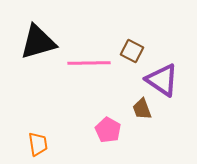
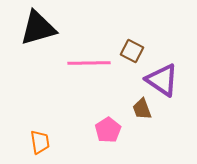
black triangle: moved 14 px up
pink pentagon: rotated 10 degrees clockwise
orange trapezoid: moved 2 px right, 2 px up
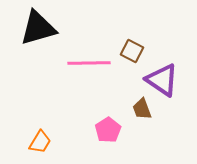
orange trapezoid: rotated 40 degrees clockwise
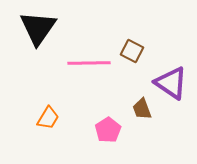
black triangle: rotated 39 degrees counterclockwise
purple triangle: moved 9 px right, 3 px down
orange trapezoid: moved 8 px right, 24 px up
